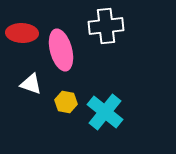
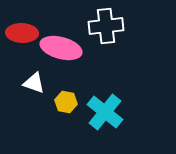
pink ellipse: moved 2 px up; rotated 60 degrees counterclockwise
white triangle: moved 3 px right, 1 px up
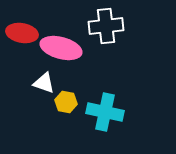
red ellipse: rotated 8 degrees clockwise
white triangle: moved 10 px right
cyan cross: rotated 27 degrees counterclockwise
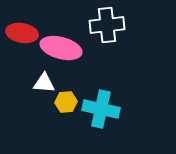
white cross: moved 1 px right, 1 px up
white triangle: rotated 15 degrees counterclockwise
yellow hexagon: rotated 15 degrees counterclockwise
cyan cross: moved 4 px left, 3 px up
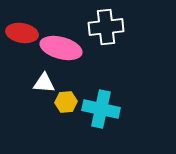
white cross: moved 1 px left, 2 px down
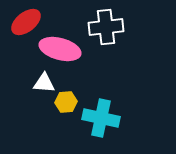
red ellipse: moved 4 px right, 11 px up; rotated 48 degrees counterclockwise
pink ellipse: moved 1 px left, 1 px down
cyan cross: moved 9 px down
